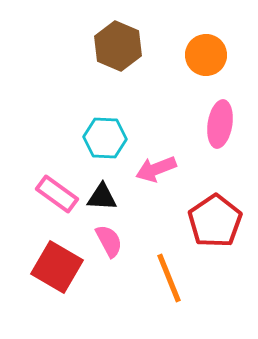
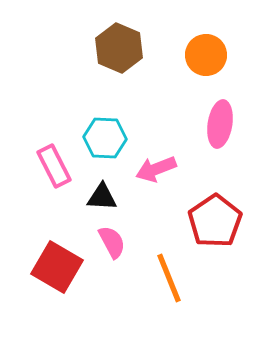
brown hexagon: moved 1 px right, 2 px down
pink rectangle: moved 3 px left, 28 px up; rotated 27 degrees clockwise
pink semicircle: moved 3 px right, 1 px down
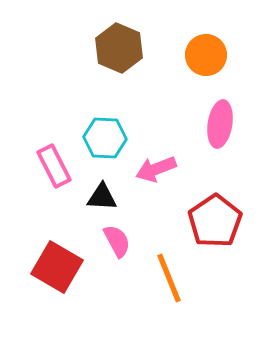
pink semicircle: moved 5 px right, 1 px up
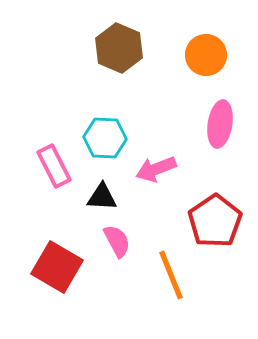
orange line: moved 2 px right, 3 px up
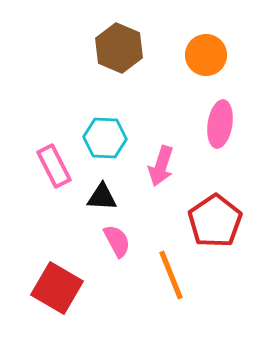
pink arrow: moved 5 px right, 3 px up; rotated 51 degrees counterclockwise
red square: moved 21 px down
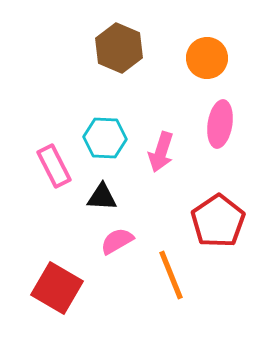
orange circle: moved 1 px right, 3 px down
pink arrow: moved 14 px up
red pentagon: moved 3 px right
pink semicircle: rotated 92 degrees counterclockwise
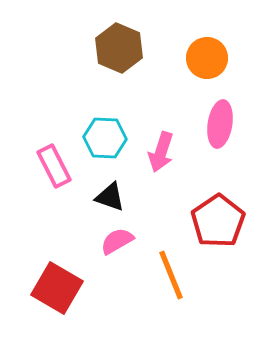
black triangle: moved 8 px right; rotated 16 degrees clockwise
